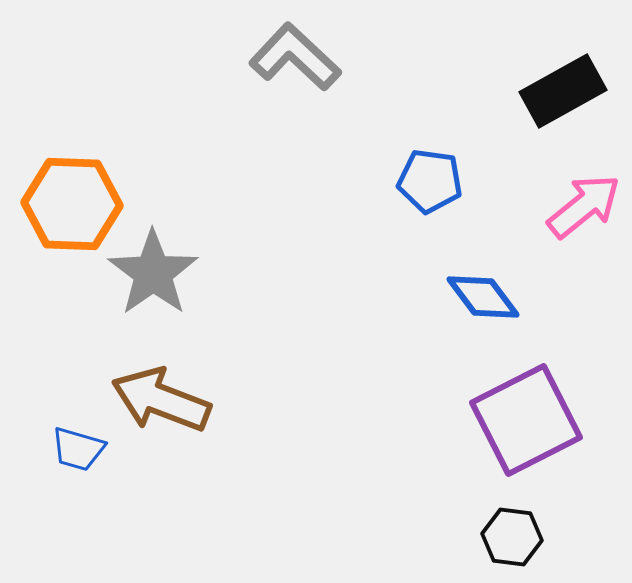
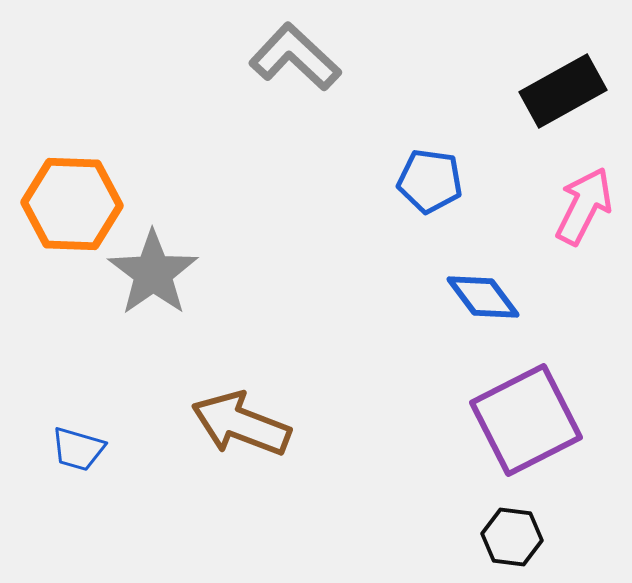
pink arrow: rotated 24 degrees counterclockwise
brown arrow: moved 80 px right, 24 px down
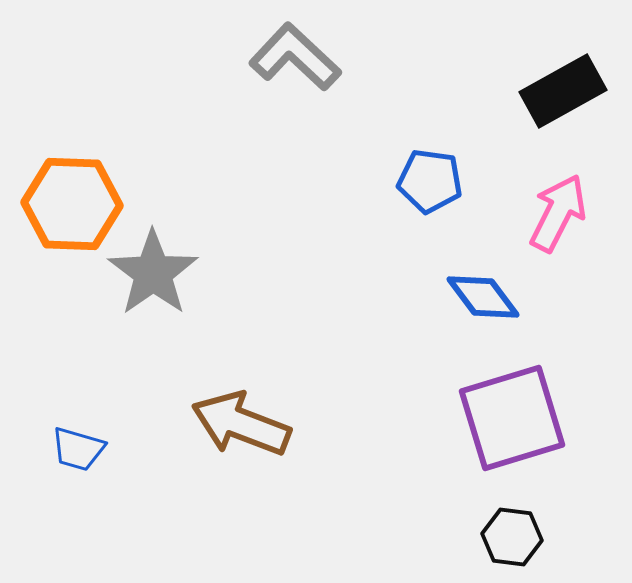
pink arrow: moved 26 px left, 7 px down
purple square: moved 14 px left, 2 px up; rotated 10 degrees clockwise
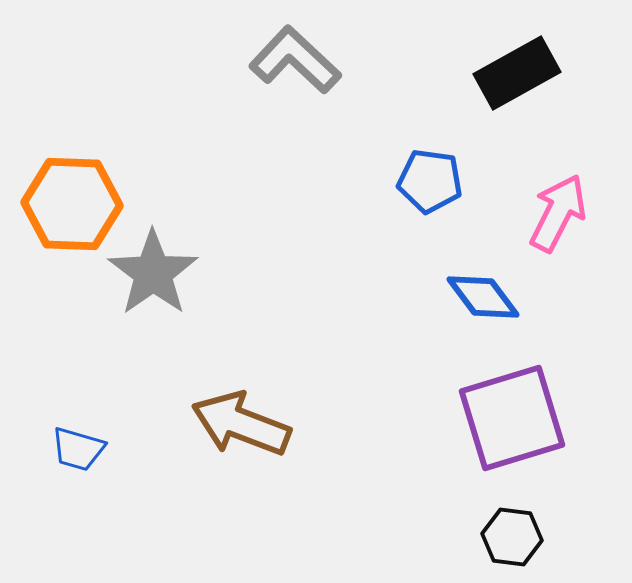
gray L-shape: moved 3 px down
black rectangle: moved 46 px left, 18 px up
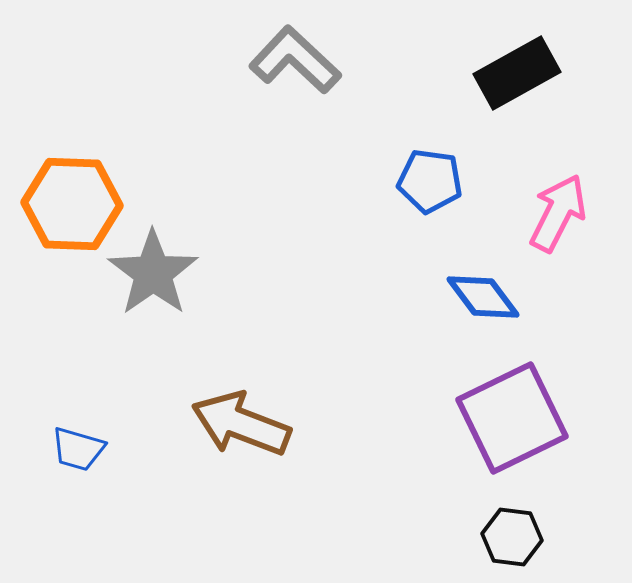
purple square: rotated 9 degrees counterclockwise
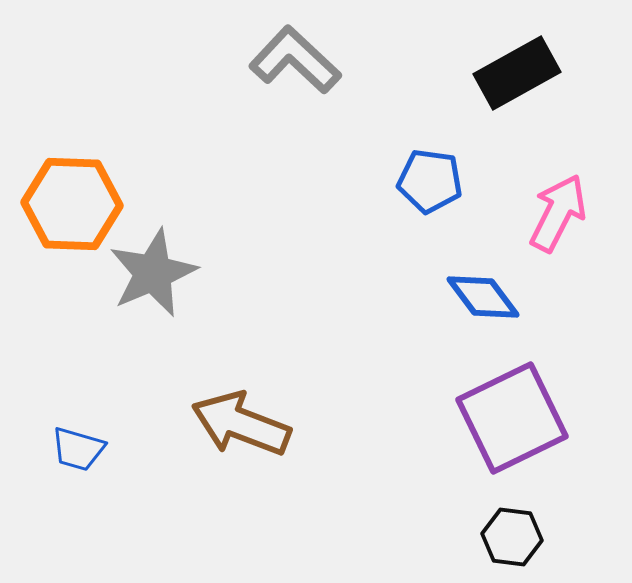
gray star: rotated 12 degrees clockwise
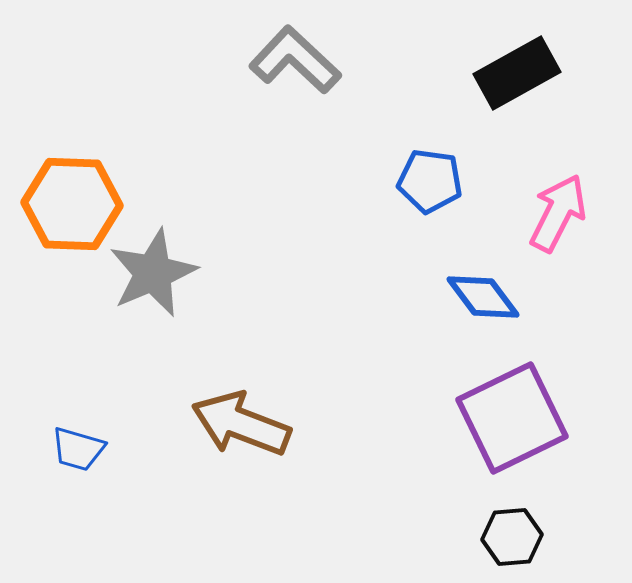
black hexagon: rotated 12 degrees counterclockwise
